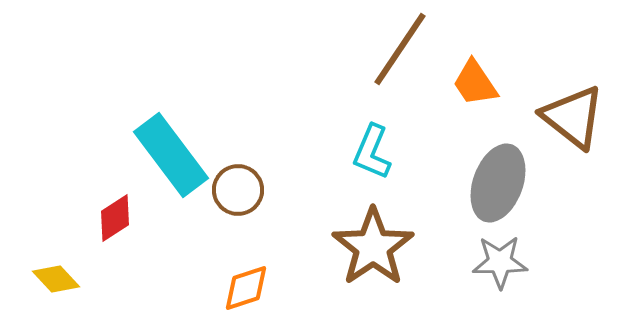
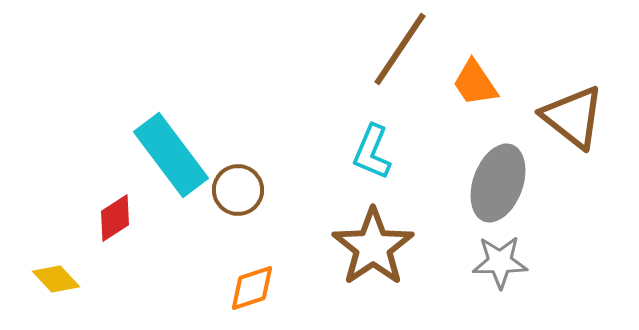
orange diamond: moved 6 px right
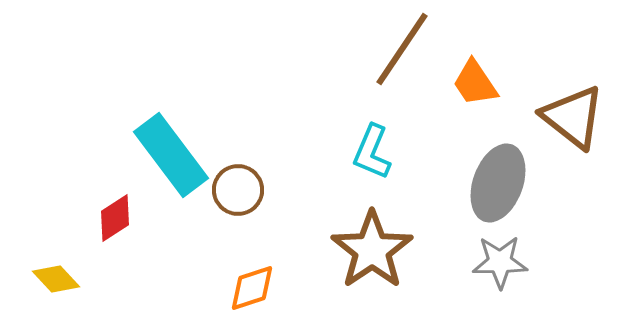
brown line: moved 2 px right
brown star: moved 1 px left, 3 px down
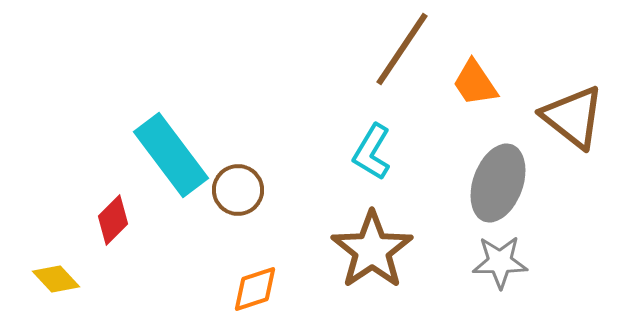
cyan L-shape: rotated 8 degrees clockwise
red diamond: moved 2 px left, 2 px down; rotated 12 degrees counterclockwise
orange diamond: moved 3 px right, 1 px down
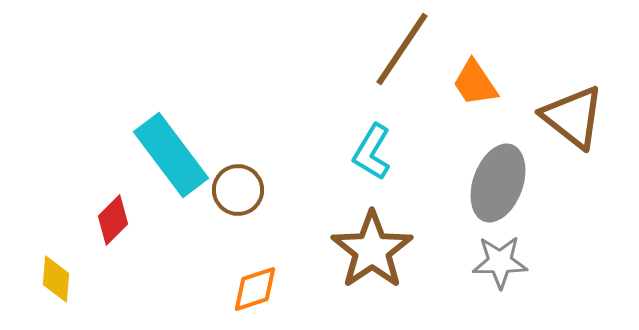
yellow diamond: rotated 48 degrees clockwise
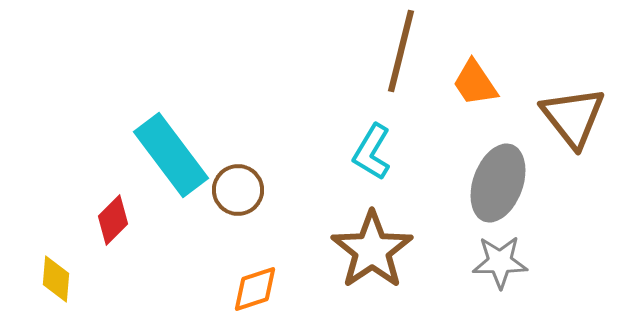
brown line: moved 1 px left, 2 px down; rotated 20 degrees counterclockwise
brown triangle: rotated 14 degrees clockwise
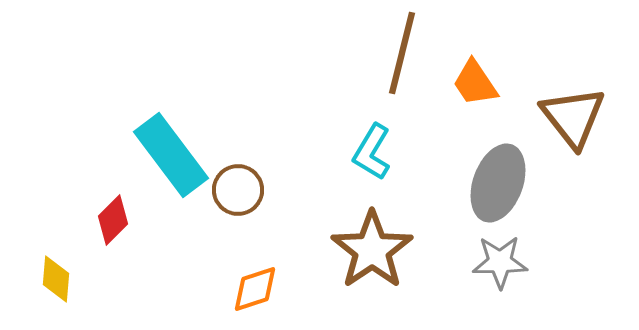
brown line: moved 1 px right, 2 px down
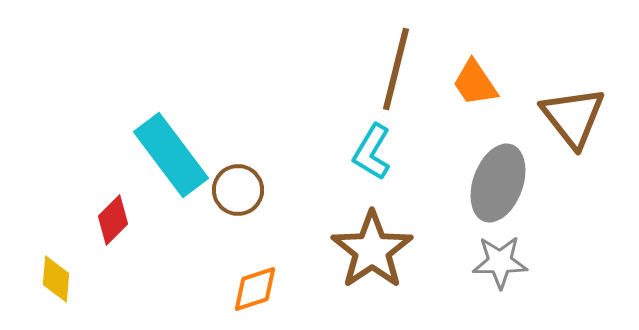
brown line: moved 6 px left, 16 px down
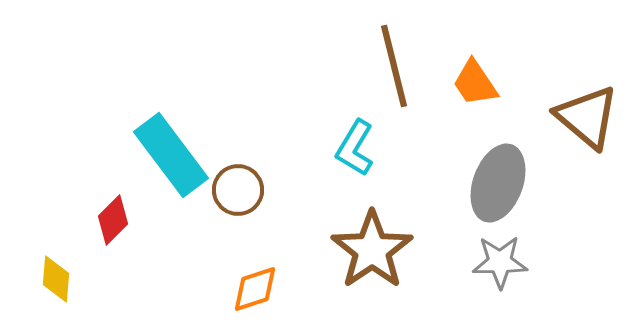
brown line: moved 2 px left, 3 px up; rotated 28 degrees counterclockwise
brown triangle: moved 14 px right; rotated 12 degrees counterclockwise
cyan L-shape: moved 17 px left, 4 px up
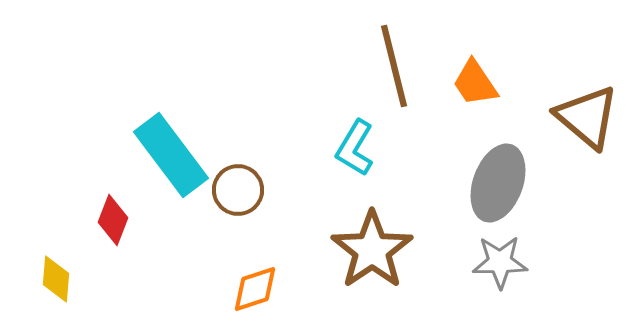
red diamond: rotated 24 degrees counterclockwise
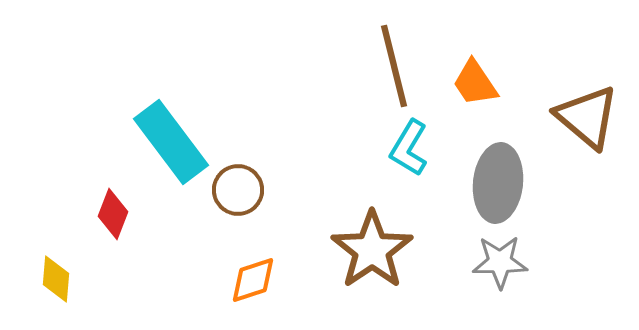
cyan L-shape: moved 54 px right
cyan rectangle: moved 13 px up
gray ellipse: rotated 14 degrees counterclockwise
red diamond: moved 6 px up
orange diamond: moved 2 px left, 9 px up
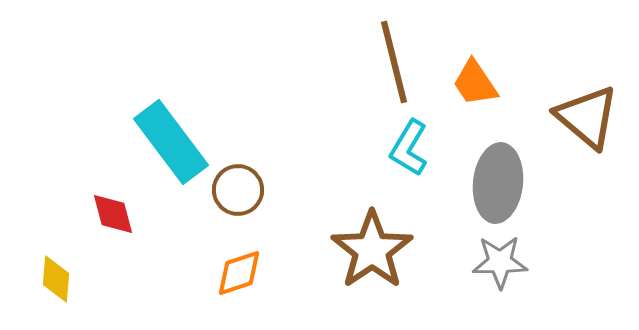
brown line: moved 4 px up
red diamond: rotated 36 degrees counterclockwise
orange diamond: moved 14 px left, 7 px up
